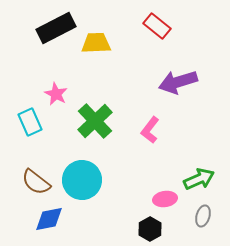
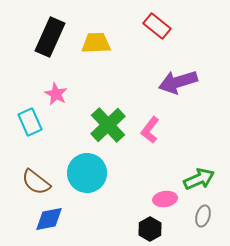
black rectangle: moved 6 px left, 9 px down; rotated 39 degrees counterclockwise
green cross: moved 13 px right, 4 px down
cyan circle: moved 5 px right, 7 px up
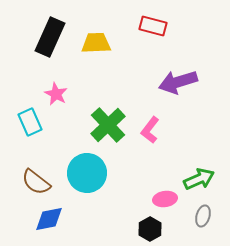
red rectangle: moved 4 px left; rotated 24 degrees counterclockwise
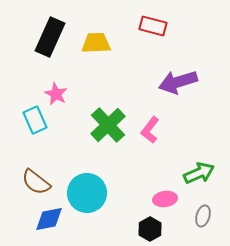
cyan rectangle: moved 5 px right, 2 px up
cyan circle: moved 20 px down
green arrow: moved 6 px up
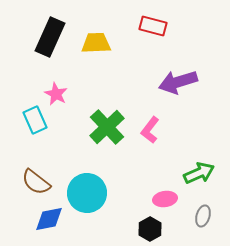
green cross: moved 1 px left, 2 px down
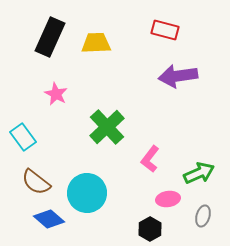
red rectangle: moved 12 px right, 4 px down
purple arrow: moved 6 px up; rotated 9 degrees clockwise
cyan rectangle: moved 12 px left, 17 px down; rotated 12 degrees counterclockwise
pink L-shape: moved 29 px down
pink ellipse: moved 3 px right
blue diamond: rotated 52 degrees clockwise
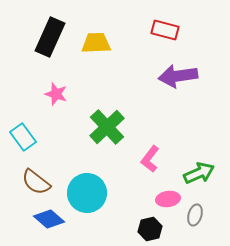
pink star: rotated 10 degrees counterclockwise
gray ellipse: moved 8 px left, 1 px up
black hexagon: rotated 15 degrees clockwise
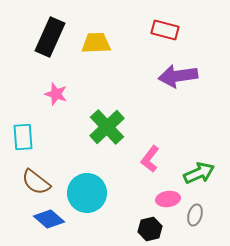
cyan rectangle: rotated 32 degrees clockwise
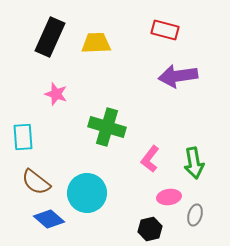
green cross: rotated 30 degrees counterclockwise
green arrow: moved 5 px left, 10 px up; rotated 104 degrees clockwise
pink ellipse: moved 1 px right, 2 px up
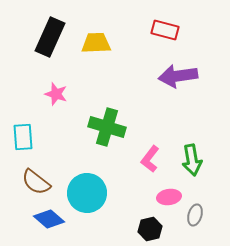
green arrow: moved 2 px left, 3 px up
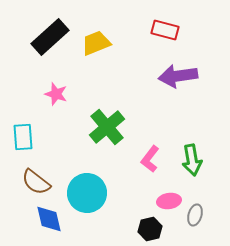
black rectangle: rotated 24 degrees clockwise
yellow trapezoid: rotated 20 degrees counterclockwise
green cross: rotated 33 degrees clockwise
pink ellipse: moved 4 px down
blue diamond: rotated 36 degrees clockwise
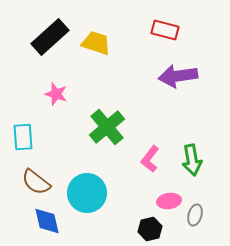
yellow trapezoid: rotated 40 degrees clockwise
blue diamond: moved 2 px left, 2 px down
